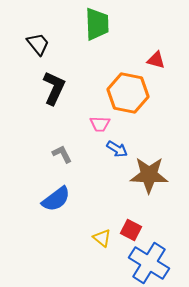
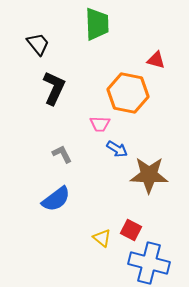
blue cross: rotated 18 degrees counterclockwise
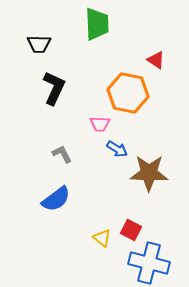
black trapezoid: moved 1 px right; rotated 130 degrees clockwise
red triangle: rotated 18 degrees clockwise
brown star: moved 2 px up
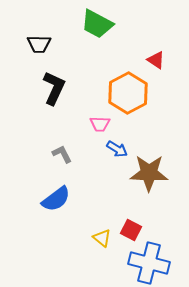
green trapezoid: rotated 120 degrees clockwise
orange hexagon: rotated 21 degrees clockwise
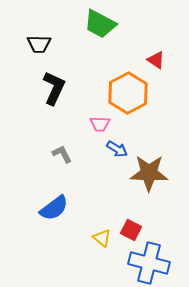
green trapezoid: moved 3 px right
blue semicircle: moved 2 px left, 9 px down
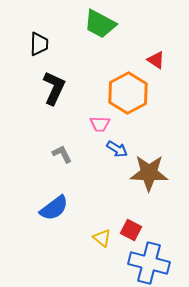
black trapezoid: rotated 90 degrees counterclockwise
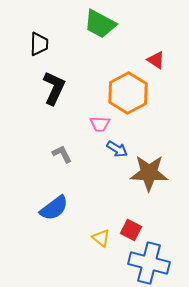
yellow triangle: moved 1 px left
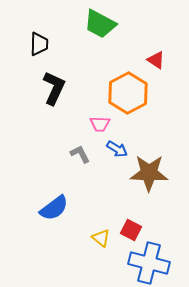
gray L-shape: moved 18 px right
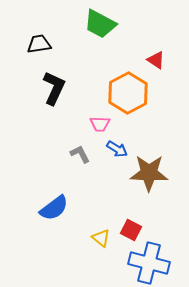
black trapezoid: rotated 100 degrees counterclockwise
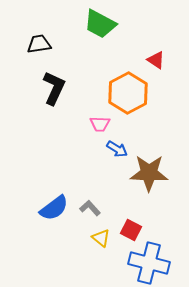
gray L-shape: moved 10 px right, 54 px down; rotated 15 degrees counterclockwise
